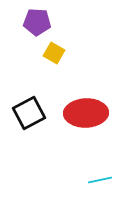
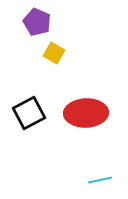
purple pentagon: rotated 20 degrees clockwise
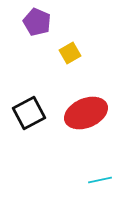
yellow square: moved 16 px right; rotated 30 degrees clockwise
red ellipse: rotated 21 degrees counterclockwise
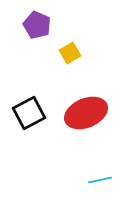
purple pentagon: moved 3 px down
